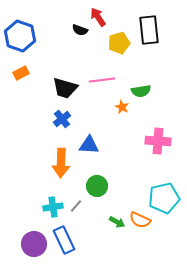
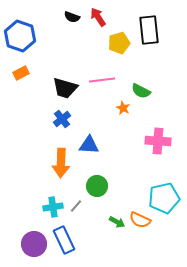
black semicircle: moved 8 px left, 13 px up
green semicircle: rotated 36 degrees clockwise
orange star: moved 1 px right, 1 px down
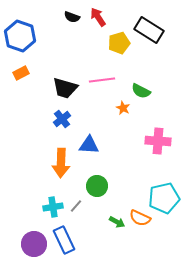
black rectangle: rotated 52 degrees counterclockwise
orange semicircle: moved 2 px up
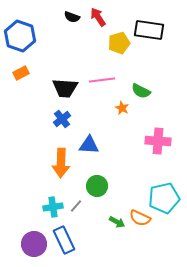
black rectangle: rotated 24 degrees counterclockwise
black trapezoid: rotated 12 degrees counterclockwise
orange star: moved 1 px left
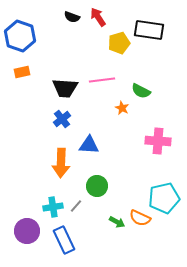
orange rectangle: moved 1 px right, 1 px up; rotated 14 degrees clockwise
purple circle: moved 7 px left, 13 px up
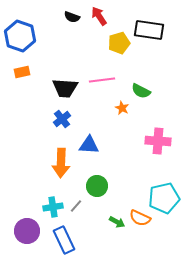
red arrow: moved 1 px right, 1 px up
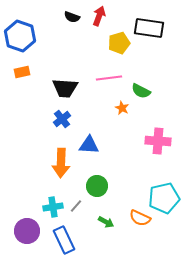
red arrow: rotated 54 degrees clockwise
black rectangle: moved 2 px up
pink line: moved 7 px right, 2 px up
green arrow: moved 11 px left
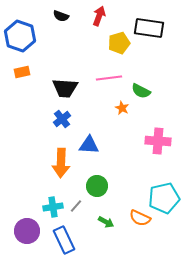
black semicircle: moved 11 px left, 1 px up
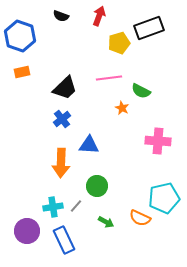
black rectangle: rotated 28 degrees counterclockwise
black trapezoid: rotated 48 degrees counterclockwise
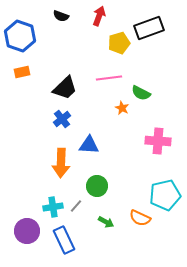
green semicircle: moved 2 px down
cyan pentagon: moved 1 px right, 3 px up
